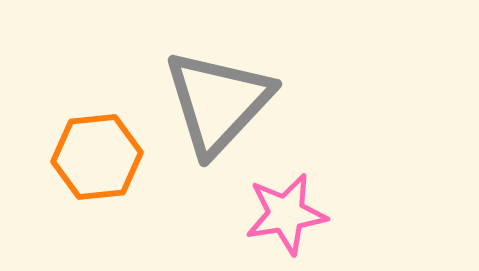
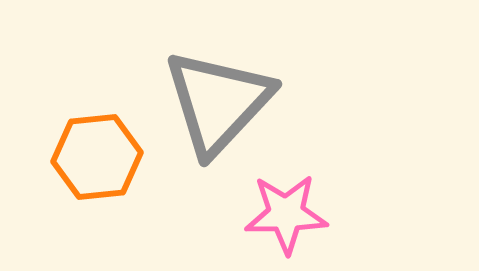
pink star: rotated 8 degrees clockwise
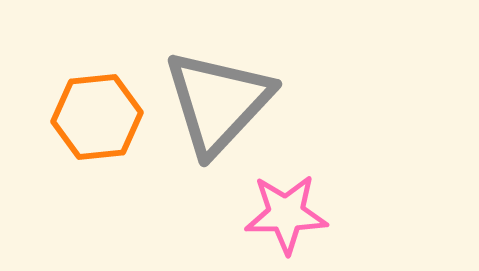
orange hexagon: moved 40 px up
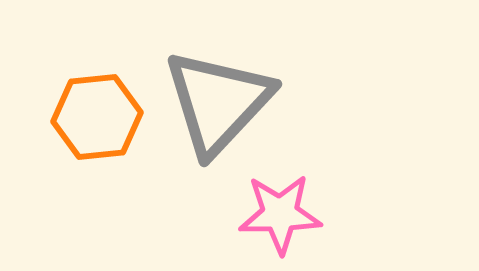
pink star: moved 6 px left
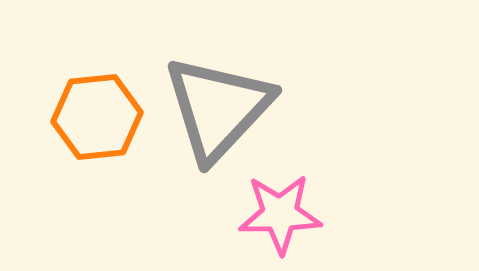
gray triangle: moved 6 px down
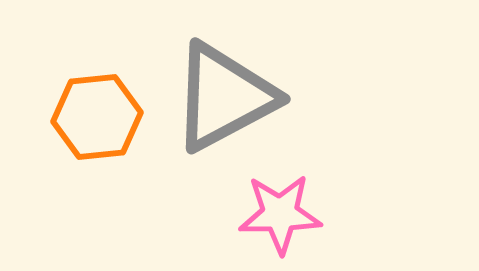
gray triangle: moved 6 px right, 11 px up; rotated 19 degrees clockwise
